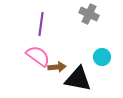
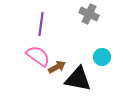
brown arrow: rotated 24 degrees counterclockwise
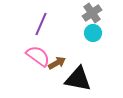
gray cross: moved 3 px right, 1 px up; rotated 30 degrees clockwise
purple line: rotated 15 degrees clockwise
cyan circle: moved 9 px left, 24 px up
brown arrow: moved 4 px up
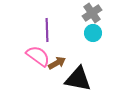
purple line: moved 6 px right, 6 px down; rotated 25 degrees counterclockwise
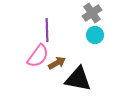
cyan circle: moved 2 px right, 2 px down
pink semicircle: rotated 90 degrees clockwise
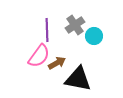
gray cross: moved 17 px left, 12 px down
cyan circle: moved 1 px left, 1 px down
pink semicircle: moved 1 px right
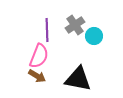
pink semicircle: rotated 15 degrees counterclockwise
brown arrow: moved 20 px left, 13 px down; rotated 60 degrees clockwise
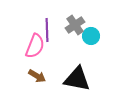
cyan circle: moved 3 px left
pink semicircle: moved 4 px left, 10 px up
black triangle: moved 1 px left
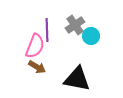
brown arrow: moved 9 px up
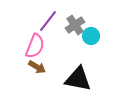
purple line: moved 1 px right, 9 px up; rotated 40 degrees clockwise
black triangle: moved 1 px right
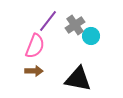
brown arrow: moved 3 px left, 4 px down; rotated 30 degrees counterclockwise
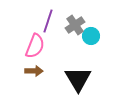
purple line: rotated 20 degrees counterclockwise
black triangle: rotated 48 degrees clockwise
